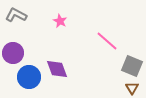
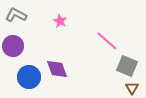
purple circle: moved 7 px up
gray square: moved 5 px left
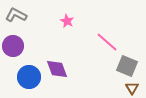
pink star: moved 7 px right
pink line: moved 1 px down
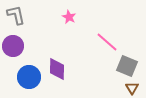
gray L-shape: rotated 50 degrees clockwise
pink star: moved 2 px right, 4 px up
purple diamond: rotated 20 degrees clockwise
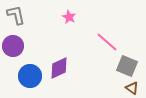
purple diamond: moved 2 px right, 1 px up; rotated 65 degrees clockwise
blue circle: moved 1 px right, 1 px up
brown triangle: rotated 24 degrees counterclockwise
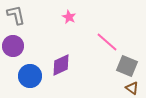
purple diamond: moved 2 px right, 3 px up
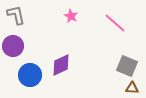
pink star: moved 2 px right, 1 px up
pink line: moved 8 px right, 19 px up
blue circle: moved 1 px up
brown triangle: rotated 32 degrees counterclockwise
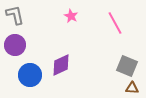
gray L-shape: moved 1 px left
pink line: rotated 20 degrees clockwise
purple circle: moved 2 px right, 1 px up
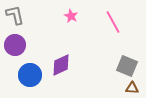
pink line: moved 2 px left, 1 px up
